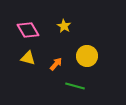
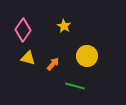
pink diamond: moved 5 px left; rotated 65 degrees clockwise
orange arrow: moved 3 px left
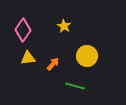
yellow triangle: rotated 21 degrees counterclockwise
